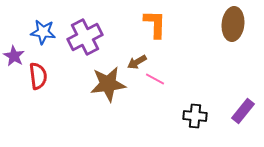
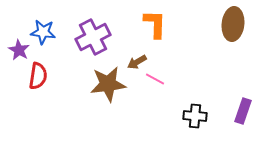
purple cross: moved 8 px right
purple star: moved 5 px right, 6 px up
red semicircle: rotated 16 degrees clockwise
purple rectangle: rotated 20 degrees counterclockwise
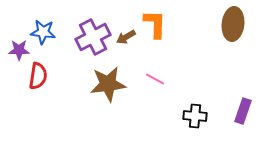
purple star: rotated 30 degrees counterclockwise
brown arrow: moved 11 px left, 25 px up
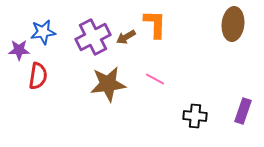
blue star: rotated 15 degrees counterclockwise
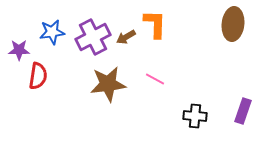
blue star: moved 9 px right
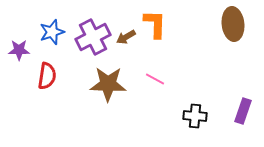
brown ellipse: rotated 12 degrees counterclockwise
blue star: rotated 10 degrees counterclockwise
red semicircle: moved 9 px right
brown star: rotated 9 degrees clockwise
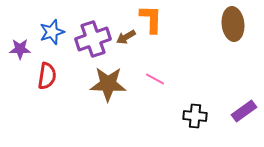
orange L-shape: moved 4 px left, 5 px up
purple cross: moved 2 px down; rotated 8 degrees clockwise
purple star: moved 1 px right, 1 px up
purple rectangle: moved 1 px right; rotated 35 degrees clockwise
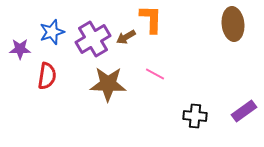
purple cross: rotated 12 degrees counterclockwise
pink line: moved 5 px up
